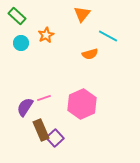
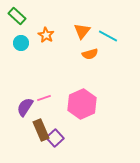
orange triangle: moved 17 px down
orange star: rotated 14 degrees counterclockwise
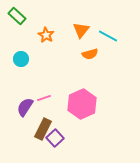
orange triangle: moved 1 px left, 1 px up
cyan circle: moved 16 px down
brown rectangle: moved 2 px right, 1 px up; rotated 50 degrees clockwise
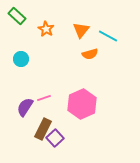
orange star: moved 6 px up
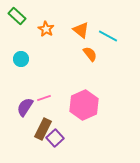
orange triangle: rotated 30 degrees counterclockwise
orange semicircle: rotated 112 degrees counterclockwise
pink hexagon: moved 2 px right, 1 px down
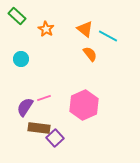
orange triangle: moved 4 px right, 1 px up
brown rectangle: moved 4 px left, 1 px up; rotated 70 degrees clockwise
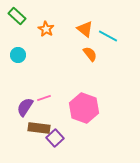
cyan circle: moved 3 px left, 4 px up
pink hexagon: moved 3 px down; rotated 16 degrees counterclockwise
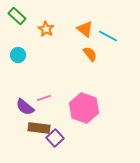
purple semicircle: rotated 84 degrees counterclockwise
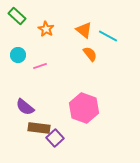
orange triangle: moved 1 px left, 1 px down
pink line: moved 4 px left, 32 px up
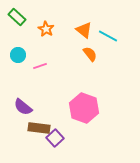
green rectangle: moved 1 px down
purple semicircle: moved 2 px left
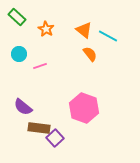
cyan circle: moved 1 px right, 1 px up
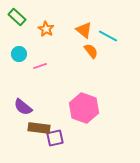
orange semicircle: moved 1 px right, 3 px up
purple square: rotated 30 degrees clockwise
